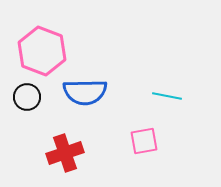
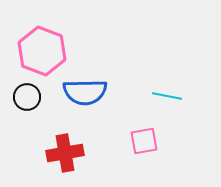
red cross: rotated 9 degrees clockwise
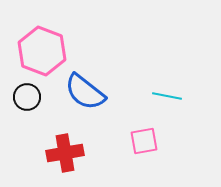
blue semicircle: rotated 39 degrees clockwise
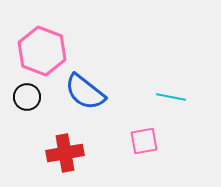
cyan line: moved 4 px right, 1 px down
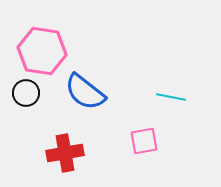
pink hexagon: rotated 12 degrees counterclockwise
black circle: moved 1 px left, 4 px up
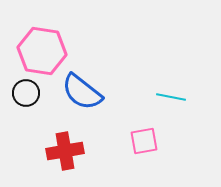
blue semicircle: moved 3 px left
red cross: moved 2 px up
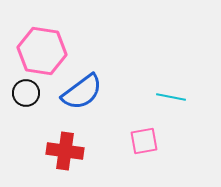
blue semicircle: rotated 75 degrees counterclockwise
red cross: rotated 18 degrees clockwise
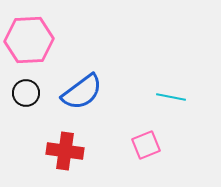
pink hexagon: moved 13 px left, 11 px up; rotated 12 degrees counterclockwise
pink square: moved 2 px right, 4 px down; rotated 12 degrees counterclockwise
